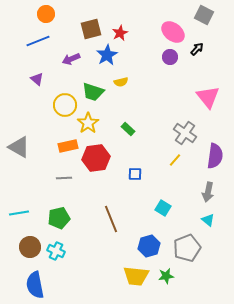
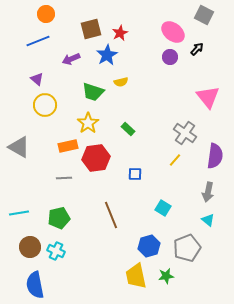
yellow circle: moved 20 px left
brown line: moved 4 px up
yellow trapezoid: rotated 72 degrees clockwise
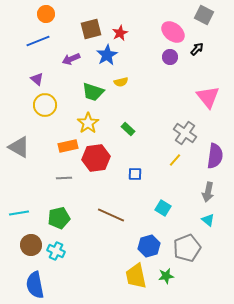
brown line: rotated 44 degrees counterclockwise
brown circle: moved 1 px right, 2 px up
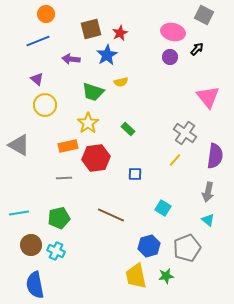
pink ellipse: rotated 25 degrees counterclockwise
purple arrow: rotated 30 degrees clockwise
gray triangle: moved 2 px up
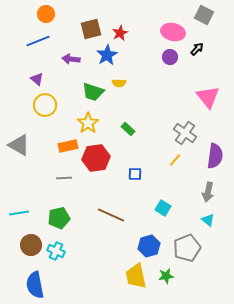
yellow semicircle: moved 2 px left, 1 px down; rotated 16 degrees clockwise
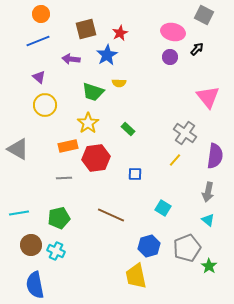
orange circle: moved 5 px left
brown square: moved 5 px left
purple triangle: moved 2 px right, 2 px up
gray triangle: moved 1 px left, 4 px down
green star: moved 43 px right, 10 px up; rotated 28 degrees counterclockwise
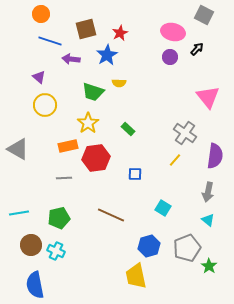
blue line: moved 12 px right; rotated 40 degrees clockwise
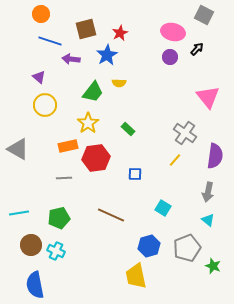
green trapezoid: rotated 70 degrees counterclockwise
green star: moved 4 px right; rotated 14 degrees counterclockwise
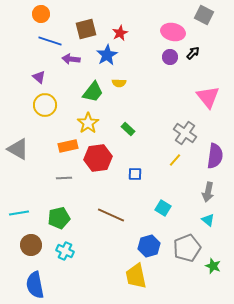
black arrow: moved 4 px left, 4 px down
red hexagon: moved 2 px right
cyan cross: moved 9 px right
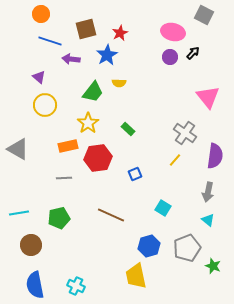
blue square: rotated 24 degrees counterclockwise
cyan cross: moved 11 px right, 35 px down
